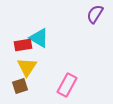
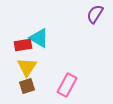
brown square: moved 7 px right
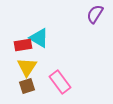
pink rectangle: moved 7 px left, 3 px up; rotated 65 degrees counterclockwise
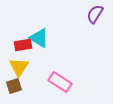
yellow triangle: moved 8 px left
pink rectangle: rotated 20 degrees counterclockwise
brown square: moved 13 px left
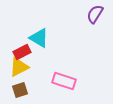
red rectangle: moved 1 px left, 7 px down; rotated 18 degrees counterclockwise
yellow triangle: rotated 30 degrees clockwise
pink rectangle: moved 4 px right, 1 px up; rotated 15 degrees counterclockwise
brown square: moved 6 px right, 4 px down
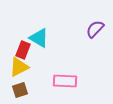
purple semicircle: moved 15 px down; rotated 12 degrees clockwise
red rectangle: moved 1 px right, 2 px up; rotated 42 degrees counterclockwise
pink rectangle: moved 1 px right; rotated 15 degrees counterclockwise
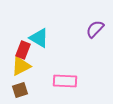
yellow triangle: moved 2 px right, 1 px up
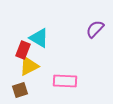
yellow triangle: moved 8 px right
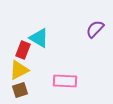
yellow triangle: moved 10 px left, 4 px down
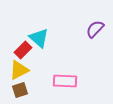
cyan triangle: rotated 10 degrees clockwise
red rectangle: rotated 24 degrees clockwise
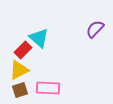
pink rectangle: moved 17 px left, 7 px down
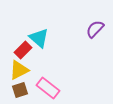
pink rectangle: rotated 35 degrees clockwise
